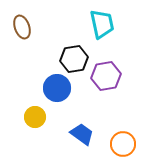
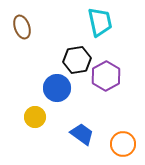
cyan trapezoid: moved 2 px left, 2 px up
black hexagon: moved 3 px right, 1 px down
purple hexagon: rotated 20 degrees counterclockwise
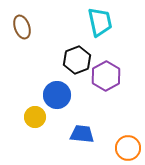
black hexagon: rotated 12 degrees counterclockwise
blue circle: moved 7 px down
blue trapezoid: rotated 30 degrees counterclockwise
orange circle: moved 5 px right, 4 px down
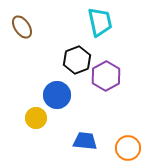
brown ellipse: rotated 15 degrees counterclockwise
yellow circle: moved 1 px right, 1 px down
blue trapezoid: moved 3 px right, 7 px down
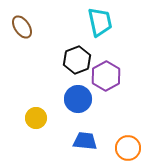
blue circle: moved 21 px right, 4 px down
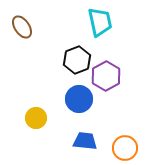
blue circle: moved 1 px right
orange circle: moved 3 px left
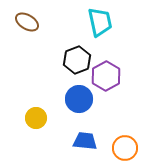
brown ellipse: moved 5 px right, 5 px up; rotated 25 degrees counterclockwise
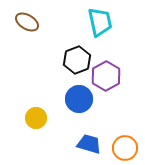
blue trapezoid: moved 4 px right, 3 px down; rotated 10 degrees clockwise
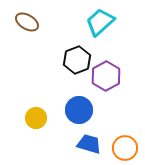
cyan trapezoid: rotated 120 degrees counterclockwise
blue circle: moved 11 px down
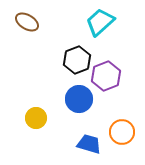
purple hexagon: rotated 8 degrees clockwise
blue circle: moved 11 px up
orange circle: moved 3 px left, 16 px up
